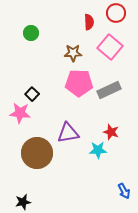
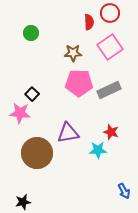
red circle: moved 6 px left
pink square: rotated 15 degrees clockwise
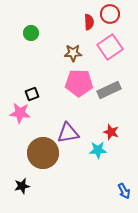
red circle: moved 1 px down
black square: rotated 24 degrees clockwise
brown circle: moved 6 px right
black star: moved 1 px left, 16 px up
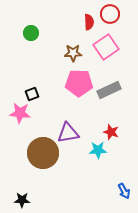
pink square: moved 4 px left
black star: moved 14 px down; rotated 14 degrees clockwise
